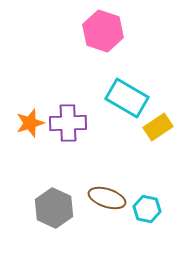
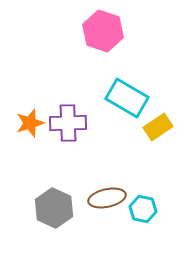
brown ellipse: rotated 30 degrees counterclockwise
cyan hexagon: moved 4 px left
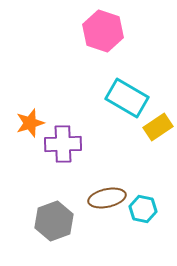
purple cross: moved 5 px left, 21 px down
gray hexagon: moved 13 px down; rotated 15 degrees clockwise
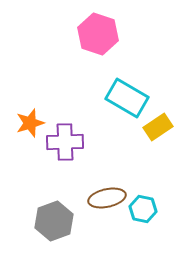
pink hexagon: moved 5 px left, 3 px down
purple cross: moved 2 px right, 2 px up
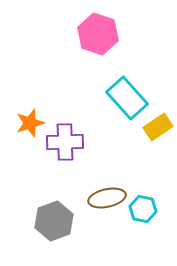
cyan rectangle: rotated 18 degrees clockwise
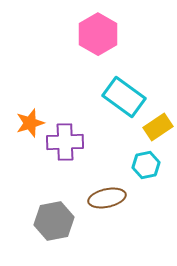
pink hexagon: rotated 12 degrees clockwise
cyan rectangle: moved 3 px left, 1 px up; rotated 12 degrees counterclockwise
cyan hexagon: moved 3 px right, 44 px up; rotated 24 degrees counterclockwise
gray hexagon: rotated 9 degrees clockwise
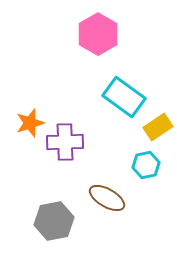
brown ellipse: rotated 42 degrees clockwise
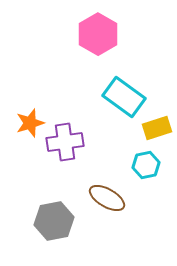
yellow rectangle: moved 1 px left, 1 px down; rotated 16 degrees clockwise
purple cross: rotated 6 degrees counterclockwise
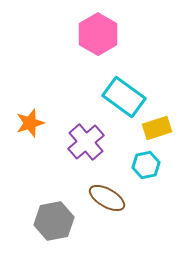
purple cross: moved 21 px right; rotated 33 degrees counterclockwise
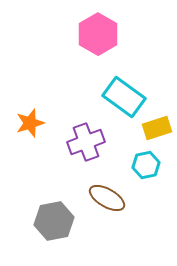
purple cross: rotated 21 degrees clockwise
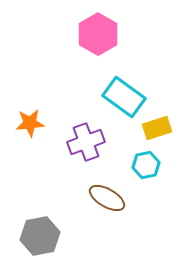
orange star: rotated 12 degrees clockwise
gray hexagon: moved 14 px left, 15 px down
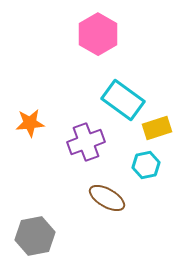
cyan rectangle: moved 1 px left, 3 px down
gray hexagon: moved 5 px left
